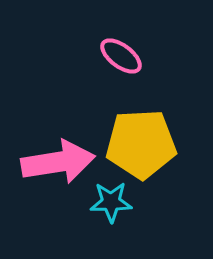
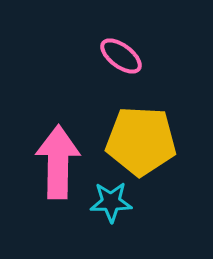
yellow pentagon: moved 3 px up; rotated 6 degrees clockwise
pink arrow: rotated 80 degrees counterclockwise
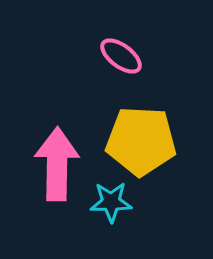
pink arrow: moved 1 px left, 2 px down
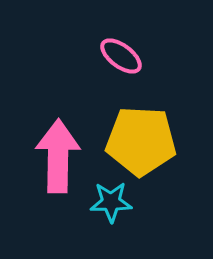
pink arrow: moved 1 px right, 8 px up
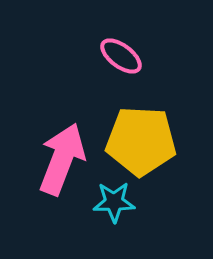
pink arrow: moved 4 px right, 3 px down; rotated 20 degrees clockwise
cyan star: moved 3 px right
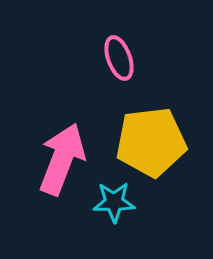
pink ellipse: moved 2 px left, 2 px down; rotated 33 degrees clockwise
yellow pentagon: moved 10 px right, 1 px down; rotated 10 degrees counterclockwise
